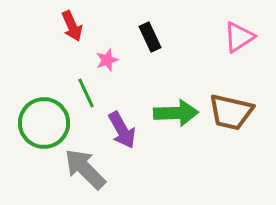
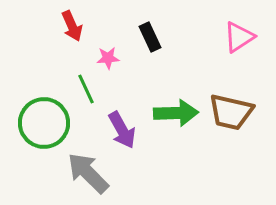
pink star: moved 1 px right, 2 px up; rotated 15 degrees clockwise
green line: moved 4 px up
gray arrow: moved 3 px right, 4 px down
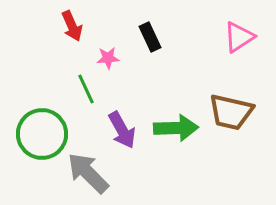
green arrow: moved 15 px down
green circle: moved 2 px left, 11 px down
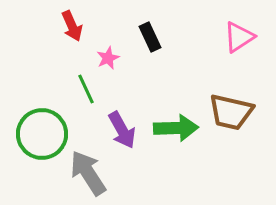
pink star: rotated 20 degrees counterclockwise
gray arrow: rotated 12 degrees clockwise
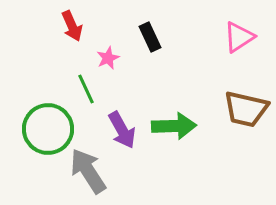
brown trapezoid: moved 15 px right, 3 px up
green arrow: moved 2 px left, 2 px up
green circle: moved 6 px right, 5 px up
gray arrow: moved 2 px up
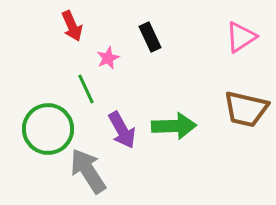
pink triangle: moved 2 px right
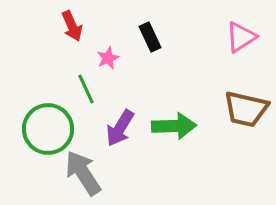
purple arrow: moved 2 px left, 2 px up; rotated 60 degrees clockwise
gray arrow: moved 5 px left, 2 px down
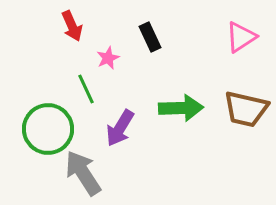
green arrow: moved 7 px right, 18 px up
